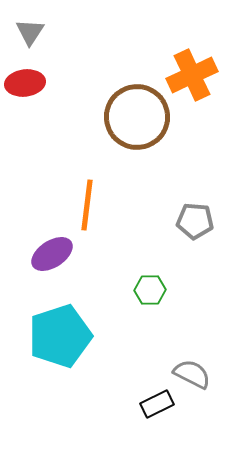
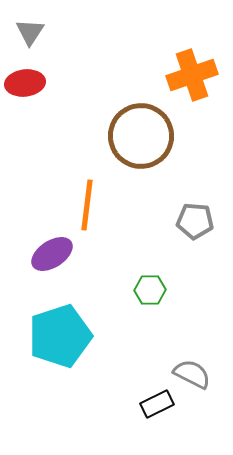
orange cross: rotated 6 degrees clockwise
brown circle: moved 4 px right, 19 px down
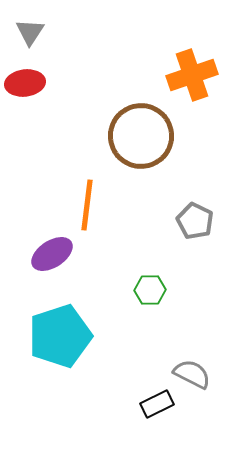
gray pentagon: rotated 21 degrees clockwise
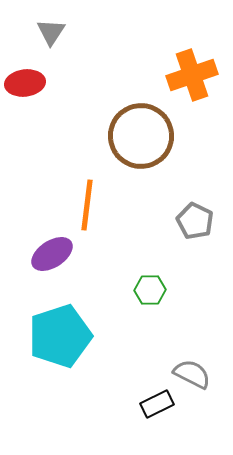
gray triangle: moved 21 px right
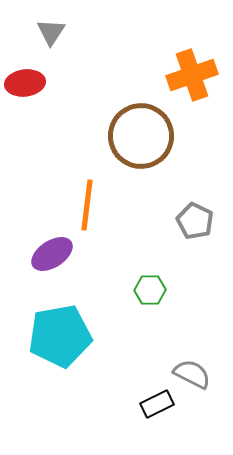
cyan pentagon: rotated 8 degrees clockwise
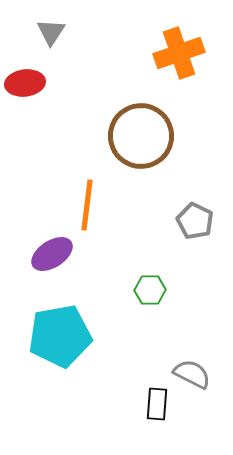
orange cross: moved 13 px left, 22 px up
black rectangle: rotated 60 degrees counterclockwise
